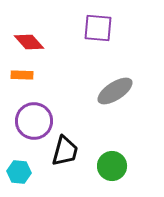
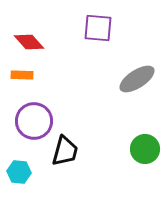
gray ellipse: moved 22 px right, 12 px up
green circle: moved 33 px right, 17 px up
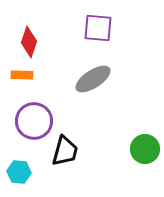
red diamond: rotated 60 degrees clockwise
gray ellipse: moved 44 px left
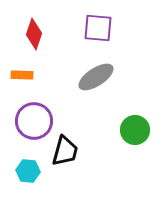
red diamond: moved 5 px right, 8 px up
gray ellipse: moved 3 px right, 2 px up
green circle: moved 10 px left, 19 px up
cyan hexagon: moved 9 px right, 1 px up
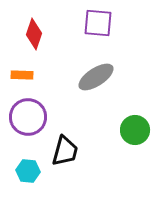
purple square: moved 5 px up
purple circle: moved 6 px left, 4 px up
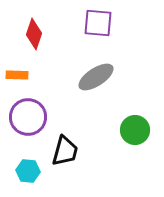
orange rectangle: moved 5 px left
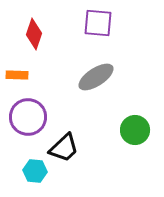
black trapezoid: moved 1 px left, 3 px up; rotated 32 degrees clockwise
cyan hexagon: moved 7 px right
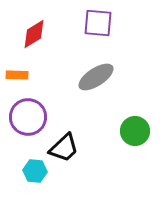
red diamond: rotated 40 degrees clockwise
green circle: moved 1 px down
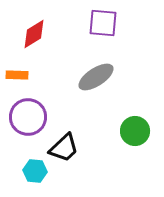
purple square: moved 5 px right
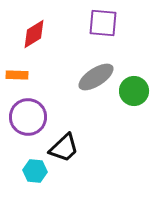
green circle: moved 1 px left, 40 px up
